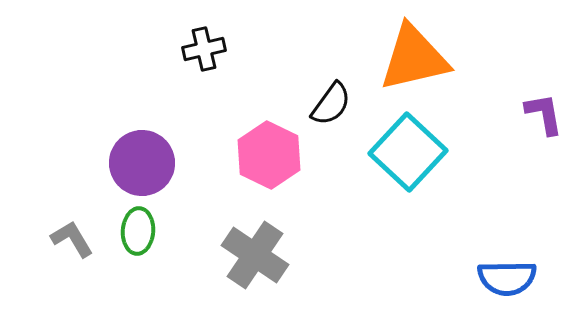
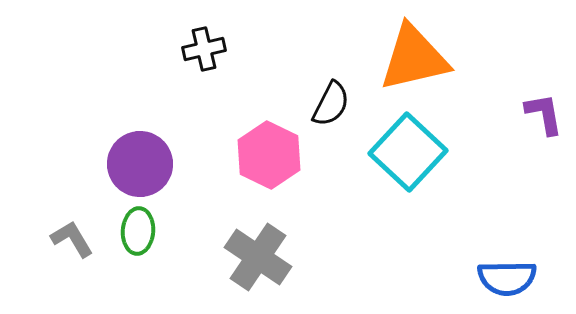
black semicircle: rotated 9 degrees counterclockwise
purple circle: moved 2 px left, 1 px down
gray cross: moved 3 px right, 2 px down
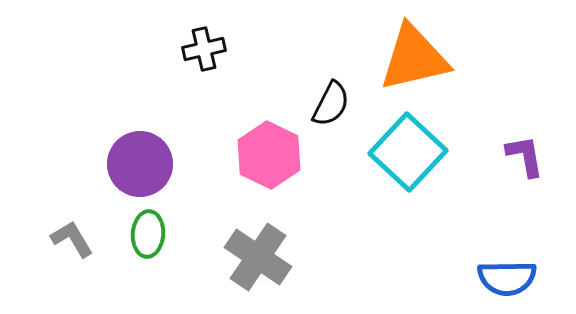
purple L-shape: moved 19 px left, 42 px down
green ellipse: moved 10 px right, 3 px down
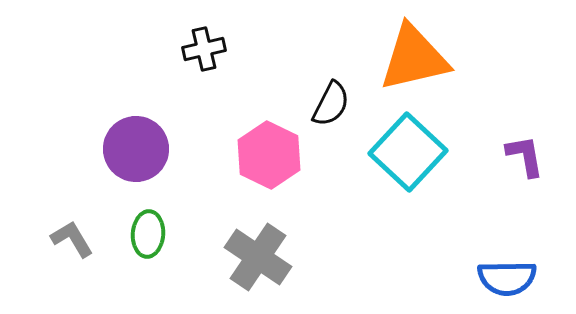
purple circle: moved 4 px left, 15 px up
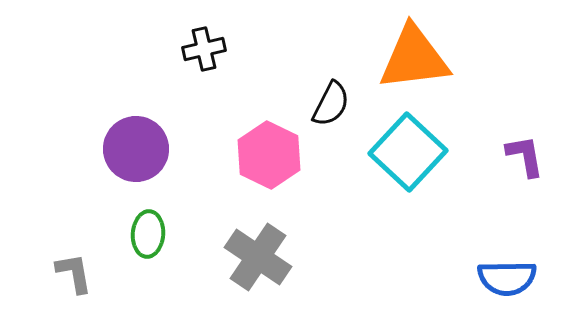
orange triangle: rotated 6 degrees clockwise
gray L-shape: moved 2 px right, 34 px down; rotated 21 degrees clockwise
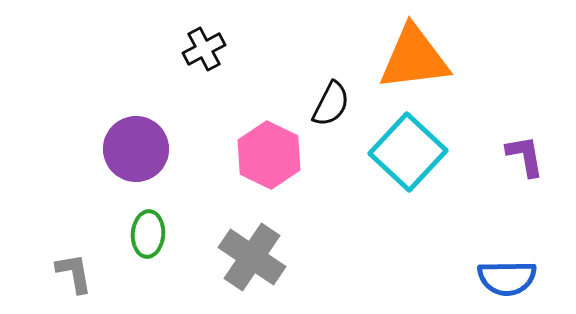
black cross: rotated 15 degrees counterclockwise
gray cross: moved 6 px left
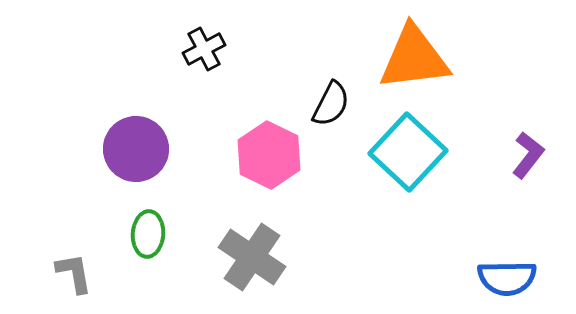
purple L-shape: moved 3 px right, 1 px up; rotated 48 degrees clockwise
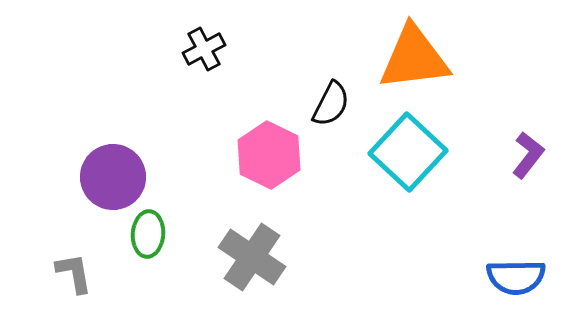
purple circle: moved 23 px left, 28 px down
blue semicircle: moved 9 px right, 1 px up
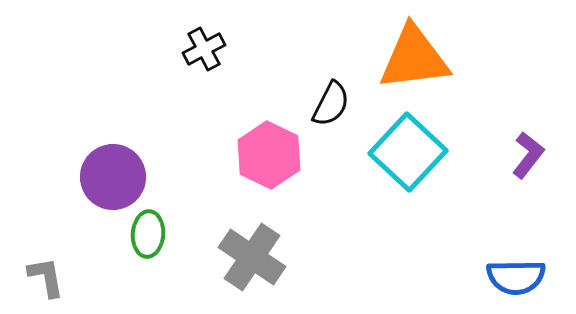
gray L-shape: moved 28 px left, 4 px down
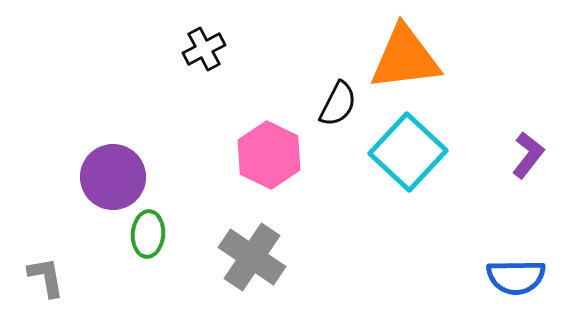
orange triangle: moved 9 px left
black semicircle: moved 7 px right
